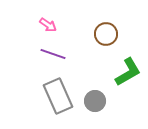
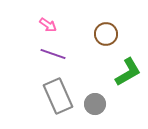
gray circle: moved 3 px down
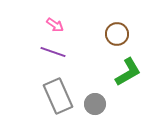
pink arrow: moved 7 px right
brown circle: moved 11 px right
purple line: moved 2 px up
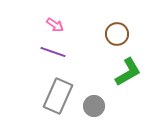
gray rectangle: rotated 48 degrees clockwise
gray circle: moved 1 px left, 2 px down
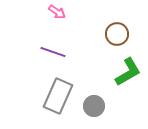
pink arrow: moved 2 px right, 13 px up
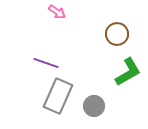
purple line: moved 7 px left, 11 px down
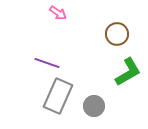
pink arrow: moved 1 px right, 1 px down
purple line: moved 1 px right
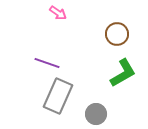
green L-shape: moved 5 px left, 1 px down
gray circle: moved 2 px right, 8 px down
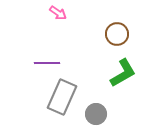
purple line: rotated 20 degrees counterclockwise
gray rectangle: moved 4 px right, 1 px down
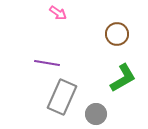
purple line: rotated 10 degrees clockwise
green L-shape: moved 5 px down
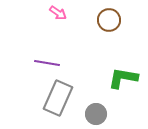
brown circle: moved 8 px left, 14 px up
green L-shape: rotated 140 degrees counterclockwise
gray rectangle: moved 4 px left, 1 px down
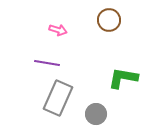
pink arrow: moved 17 px down; rotated 18 degrees counterclockwise
